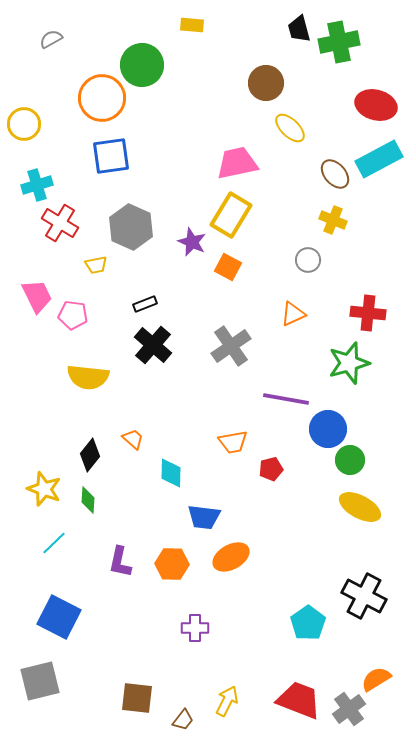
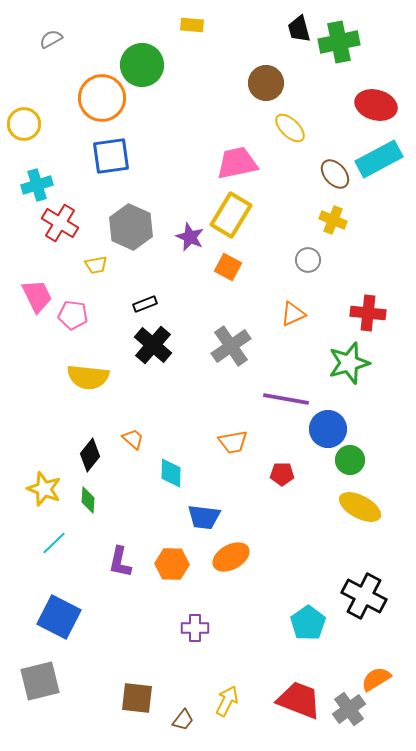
purple star at (192, 242): moved 2 px left, 5 px up
red pentagon at (271, 469): moved 11 px right, 5 px down; rotated 15 degrees clockwise
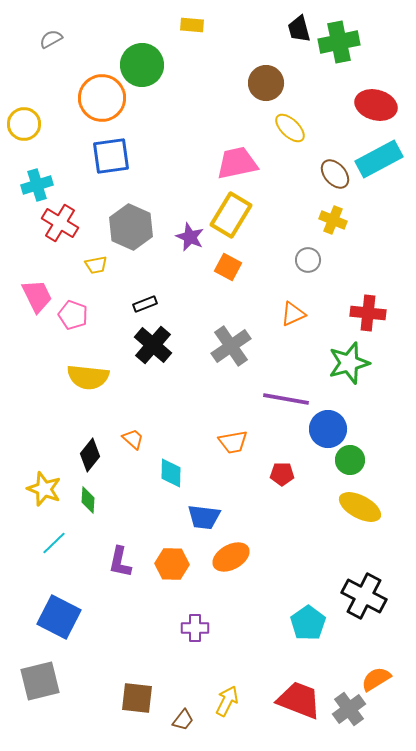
pink pentagon at (73, 315): rotated 12 degrees clockwise
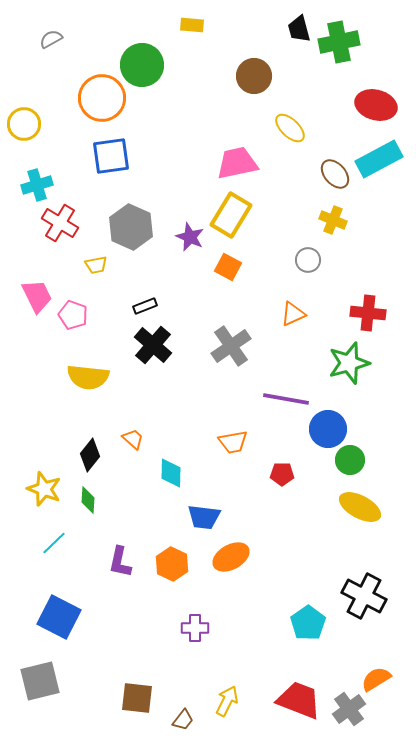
brown circle at (266, 83): moved 12 px left, 7 px up
black rectangle at (145, 304): moved 2 px down
orange hexagon at (172, 564): rotated 24 degrees clockwise
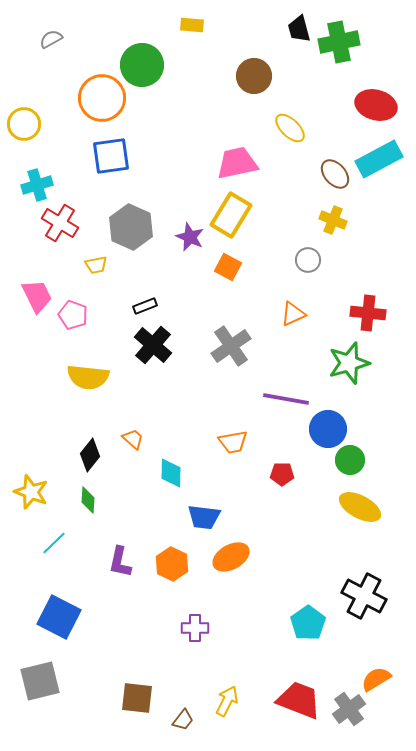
yellow star at (44, 489): moved 13 px left, 3 px down
